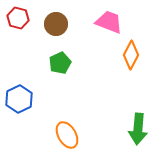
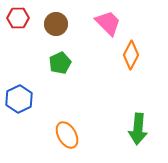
red hexagon: rotated 15 degrees counterclockwise
pink trapezoid: moved 1 px left, 1 px down; rotated 24 degrees clockwise
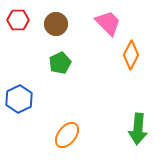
red hexagon: moved 2 px down
orange ellipse: rotated 68 degrees clockwise
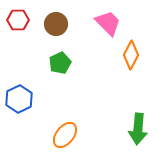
orange ellipse: moved 2 px left
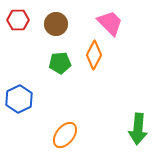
pink trapezoid: moved 2 px right
orange diamond: moved 37 px left
green pentagon: rotated 20 degrees clockwise
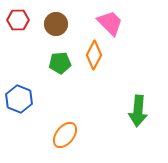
blue hexagon: rotated 12 degrees counterclockwise
green arrow: moved 18 px up
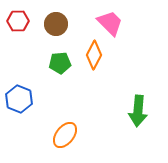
red hexagon: moved 1 px down
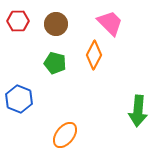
green pentagon: moved 5 px left; rotated 20 degrees clockwise
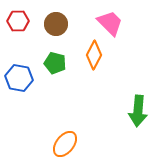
blue hexagon: moved 21 px up; rotated 12 degrees counterclockwise
orange ellipse: moved 9 px down
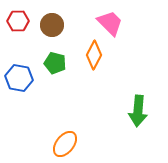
brown circle: moved 4 px left, 1 px down
